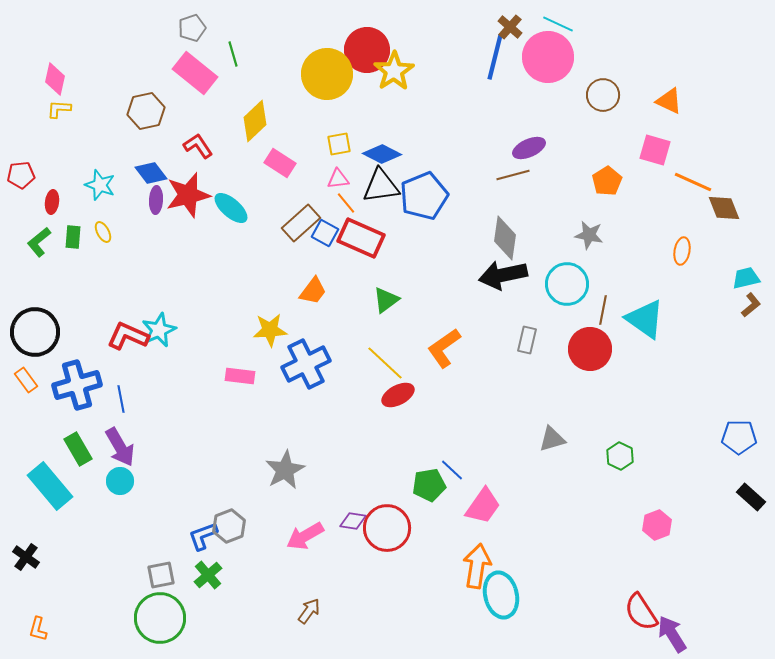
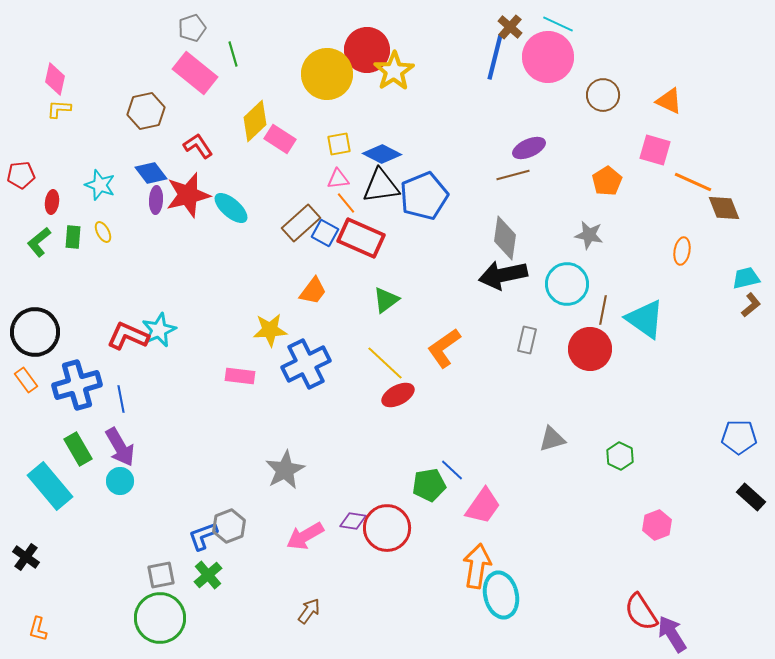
pink rectangle at (280, 163): moved 24 px up
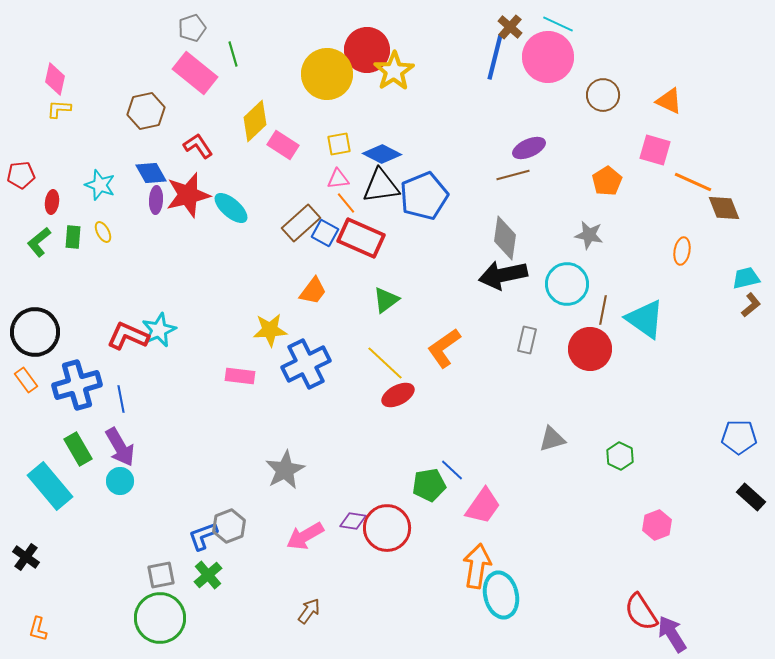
pink rectangle at (280, 139): moved 3 px right, 6 px down
blue diamond at (151, 173): rotated 8 degrees clockwise
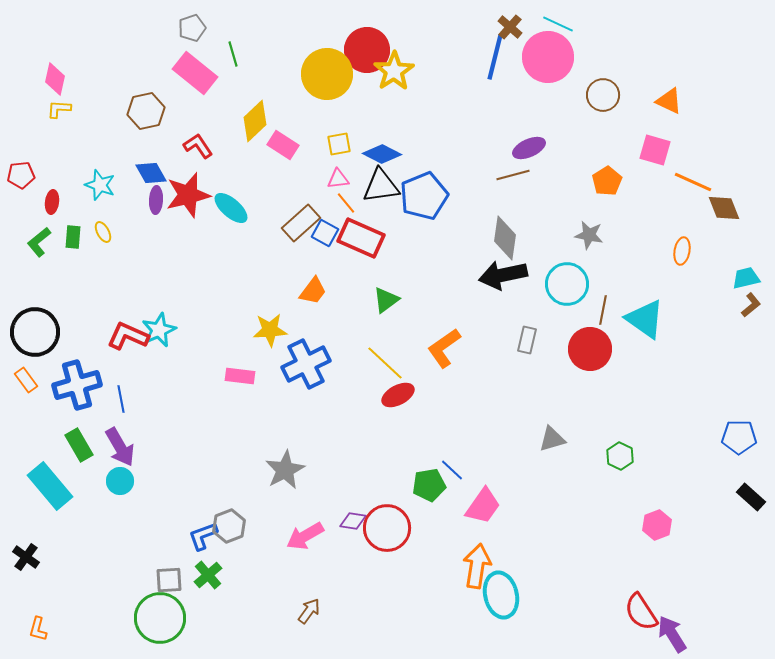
green rectangle at (78, 449): moved 1 px right, 4 px up
gray square at (161, 575): moved 8 px right, 5 px down; rotated 8 degrees clockwise
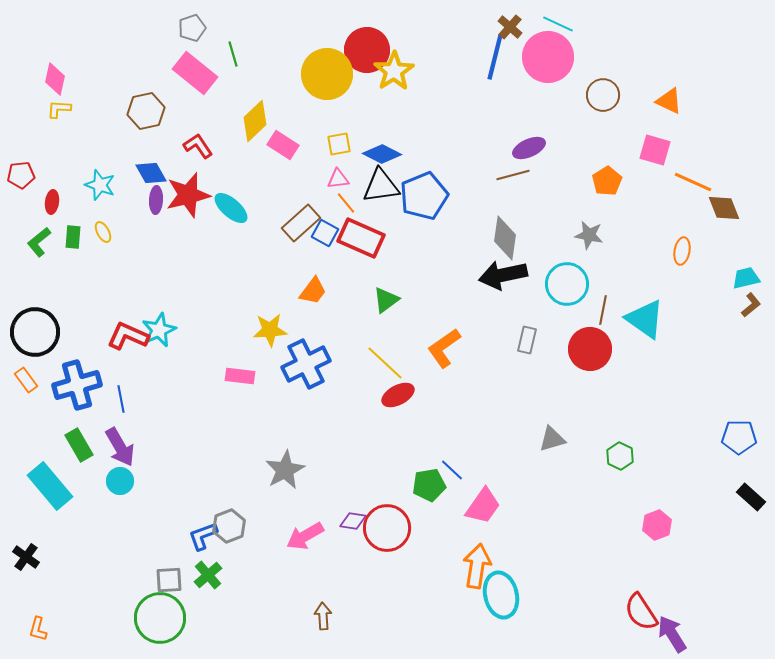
brown arrow at (309, 611): moved 14 px right, 5 px down; rotated 40 degrees counterclockwise
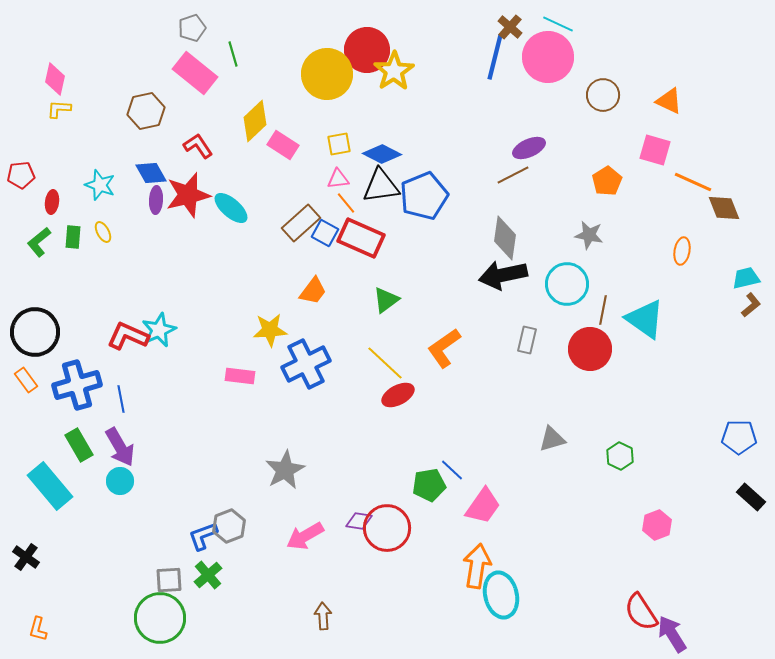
brown line at (513, 175): rotated 12 degrees counterclockwise
purple diamond at (353, 521): moved 6 px right
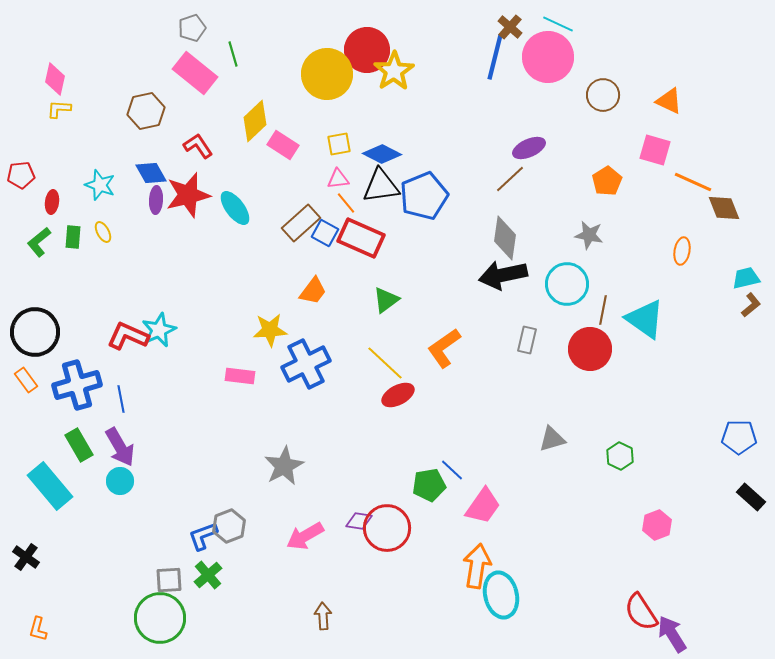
brown line at (513, 175): moved 3 px left, 4 px down; rotated 16 degrees counterclockwise
cyan ellipse at (231, 208): moved 4 px right; rotated 12 degrees clockwise
gray star at (285, 470): moved 1 px left, 4 px up
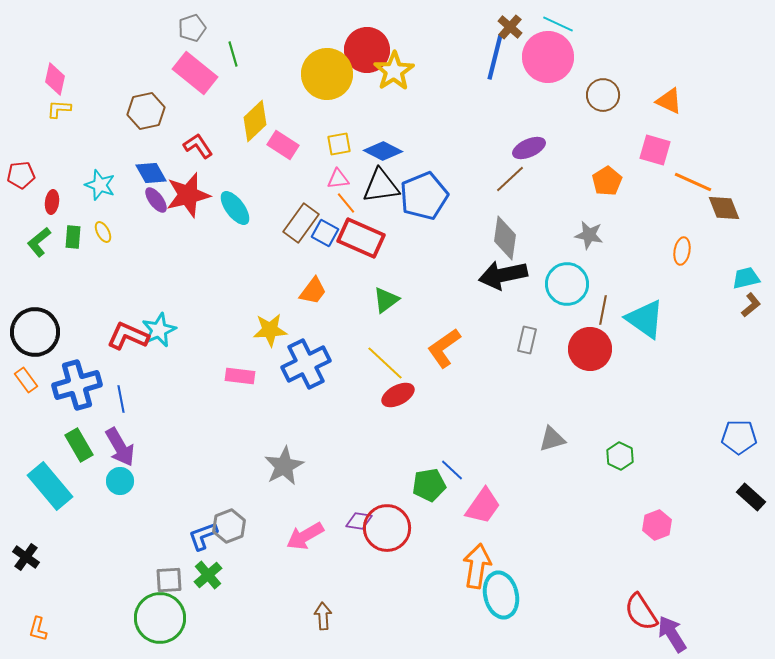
blue diamond at (382, 154): moved 1 px right, 3 px up
purple ellipse at (156, 200): rotated 40 degrees counterclockwise
brown rectangle at (301, 223): rotated 12 degrees counterclockwise
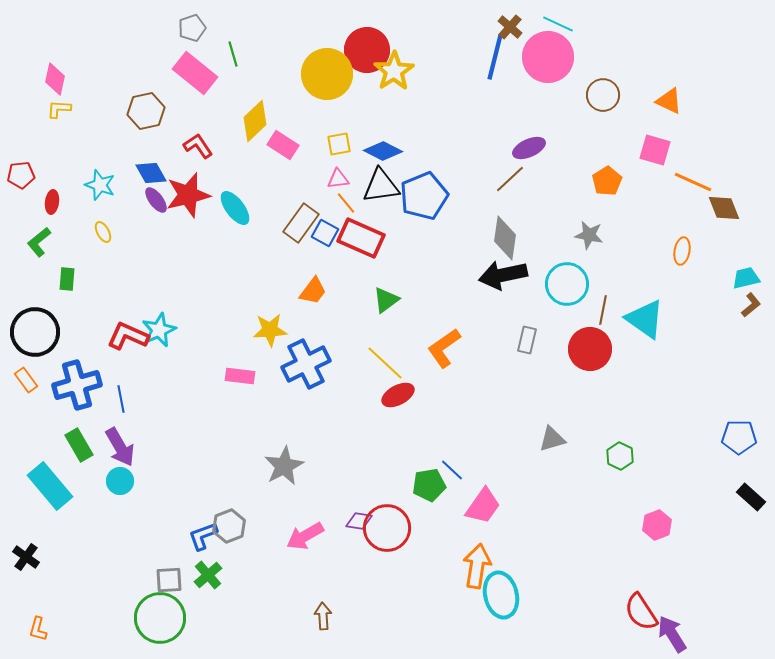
green rectangle at (73, 237): moved 6 px left, 42 px down
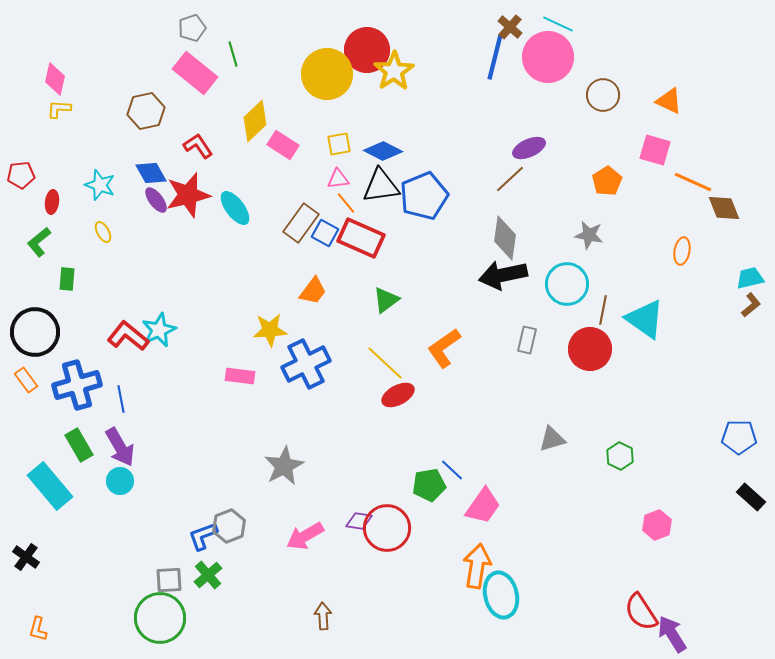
cyan trapezoid at (746, 278): moved 4 px right
red L-shape at (128, 336): rotated 15 degrees clockwise
